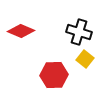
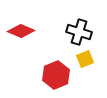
yellow square: rotated 30 degrees clockwise
red hexagon: moved 2 px right; rotated 20 degrees counterclockwise
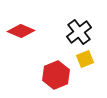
black cross: rotated 35 degrees clockwise
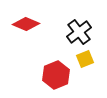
red diamond: moved 5 px right, 7 px up
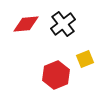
red diamond: rotated 28 degrees counterclockwise
black cross: moved 16 px left, 8 px up
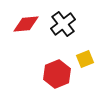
red hexagon: moved 1 px right, 1 px up
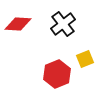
red diamond: moved 8 px left; rotated 8 degrees clockwise
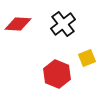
yellow square: moved 2 px right, 1 px up
red hexagon: rotated 16 degrees counterclockwise
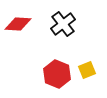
yellow square: moved 12 px down
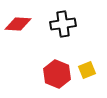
black cross: rotated 30 degrees clockwise
